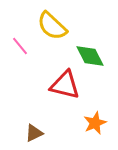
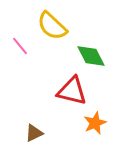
green diamond: moved 1 px right
red triangle: moved 7 px right, 6 px down
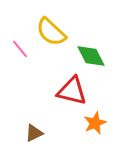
yellow semicircle: moved 1 px left, 6 px down
pink line: moved 3 px down
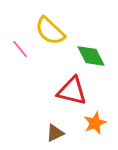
yellow semicircle: moved 1 px left, 1 px up
brown triangle: moved 21 px right
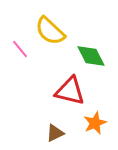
red triangle: moved 2 px left
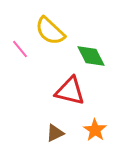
orange star: moved 7 px down; rotated 15 degrees counterclockwise
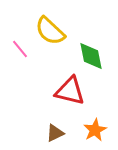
green diamond: rotated 16 degrees clockwise
orange star: rotated 10 degrees clockwise
